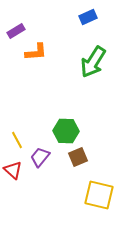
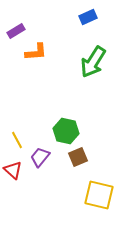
green hexagon: rotated 10 degrees clockwise
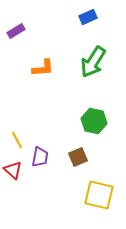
orange L-shape: moved 7 px right, 16 px down
green hexagon: moved 28 px right, 10 px up
purple trapezoid: rotated 150 degrees clockwise
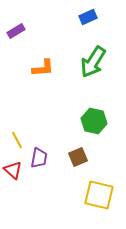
purple trapezoid: moved 1 px left, 1 px down
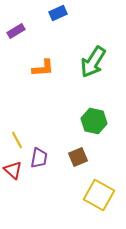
blue rectangle: moved 30 px left, 4 px up
yellow square: rotated 16 degrees clockwise
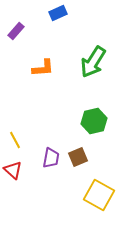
purple rectangle: rotated 18 degrees counterclockwise
green hexagon: rotated 25 degrees counterclockwise
yellow line: moved 2 px left
purple trapezoid: moved 12 px right
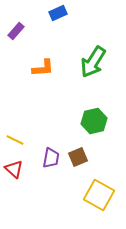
yellow line: rotated 36 degrees counterclockwise
red triangle: moved 1 px right, 1 px up
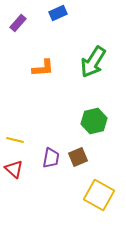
purple rectangle: moved 2 px right, 8 px up
yellow line: rotated 12 degrees counterclockwise
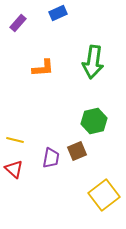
green arrow: rotated 24 degrees counterclockwise
brown square: moved 1 px left, 6 px up
yellow square: moved 5 px right; rotated 24 degrees clockwise
